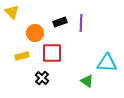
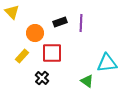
yellow rectangle: rotated 32 degrees counterclockwise
cyan triangle: rotated 10 degrees counterclockwise
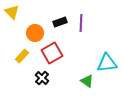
red square: rotated 30 degrees counterclockwise
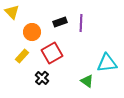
orange circle: moved 3 px left, 1 px up
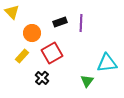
orange circle: moved 1 px down
green triangle: rotated 32 degrees clockwise
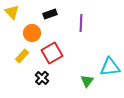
black rectangle: moved 10 px left, 8 px up
cyan triangle: moved 3 px right, 4 px down
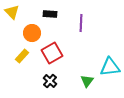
black rectangle: rotated 24 degrees clockwise
black cross: moved 8 px right, 3 px down
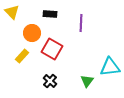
red square: moved 4 px up; rotated 30 degrees counterclockwise
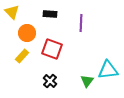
orange circle: moved 5 px left
red square: rotated 10 degrees counterclockwise
cyan triangle: moved 2 px left, 3 px down
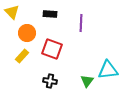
black cross: rotated 32 degrees counterclockwise
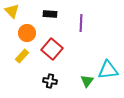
yellow triangle: moved 1 px up
red square: rotated 20 degrees clockwise
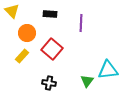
black cross: moved 1 px left, 2 px down
